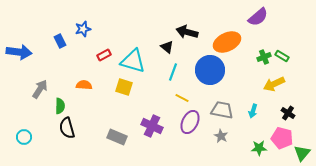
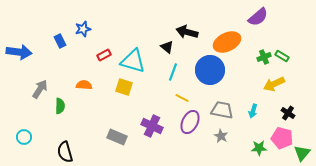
black semicircle: moved 2 px left, 24 px down
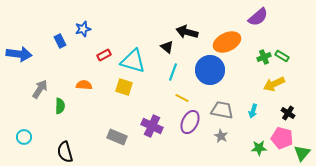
blue arrow: moved 2 px down
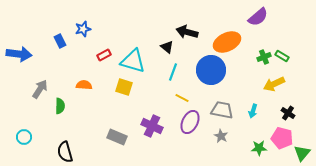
blue circle: moved 1 px right
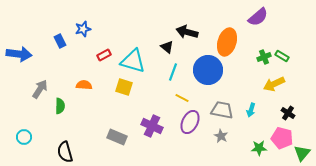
orange ellipse: rotated 48 degrees counterclockwise
blue circle: moved 3 px left
cyan arrow: moved 2 px left, 1 px up
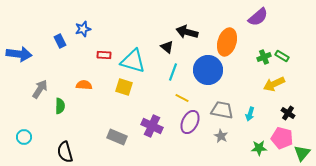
red rectangle: rotated 32 degrees clockwise
cyan arrow: moved 1 px left, 4 px down
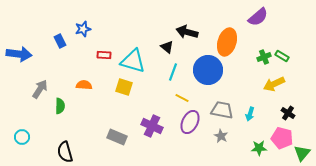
cyan circle: moved 2 px left
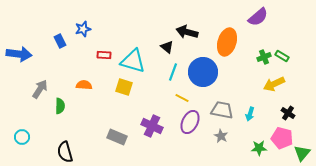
blue circle: moved 5 px left, 2 px down
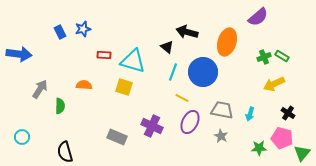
blue rectangle: moved 9 px up
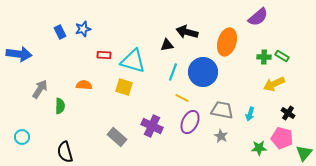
black triangle: moved 2 px up; rotated 48 degrees counterclockwise
green cross: rotated 24 degrees clockwise
gray rectangle: rotated 18 degrees clockwise
green triangle: moved 2 px right
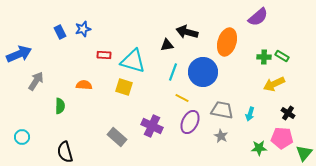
blue arrow: rotated 30 degrees counterclockwise
gray arrow: moved 4 px left, 8 px up
pink pentagon: rotated 10 degrees counterclockwise
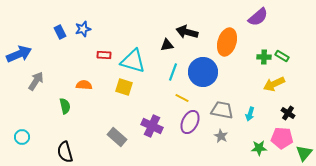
green semicircle: moved 5 px right; rotated 14 degrees counterclockwise
